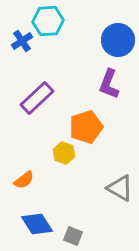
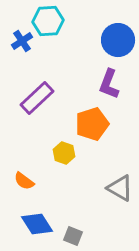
orange pentagon: moved 6 px right, 3 px up
orange semicircle: moved 1 px down; rotated 75 degrees clockwise
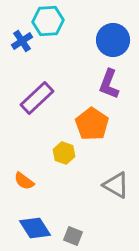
blue circle: moved 5 px left
orange pentagon: rotated 20 degrees counterclockwise
gray triangle: moved 4 px left, 3 px up
blue diamond: moved 2 px left, 4 px down
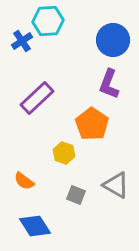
blue diamond: moved 2 px up
gray square: moved 3 px right, 41 px up
